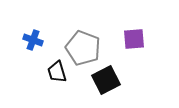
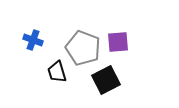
purple square: moved 16 px left, 3 px down
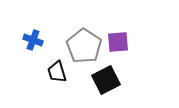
gray pentagon: moved 1 px right, 2 px up; rotated 12 degrees clockwise
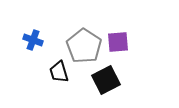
black trapezoid: moved 2 px right
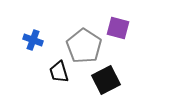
purple square: moved 14 px up; rotated 20 degrees clockwise
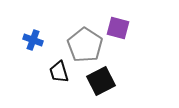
gray pentagon: moved 1 px right, 1 px up
black square: moved 5 px left, 1 px down
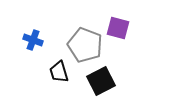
gray pentagon: rotated 12 degrees counterclockwise
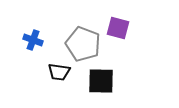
gray pentagon: moved 2 px left, 1 px up
black trapezoid: rotated 65 degrees counterclockwise
black square: rotated 28 degrees clockwise
